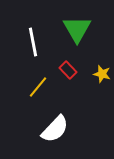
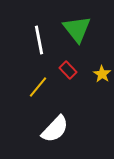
green triangle: rotated 8 degrees counterclockwise
white line: moved 6 px right, 2 px up
yellow star: rotated 18 degrees clockwise
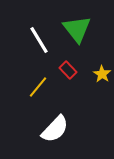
white line: rotated 20 degrees counterclockwise
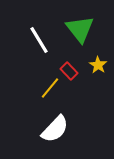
green triangle: moved 3 px right
red rectangle: moved 1 px right, 1 px down
yellow star: moved 4 px left, 9 px up
yellow line: moved 12 px right, 1 px down
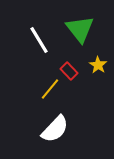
yellow line: moved 1 px down
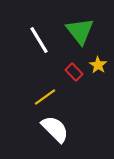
green triangle: moved 2 px down
red rectangle: moved 5 px right, 1 px down
yellow line: moved 5 px left, 8 px down; rotated 15 degrees clockwise
white semicircle: rotated 88 degrees counterclockwise
